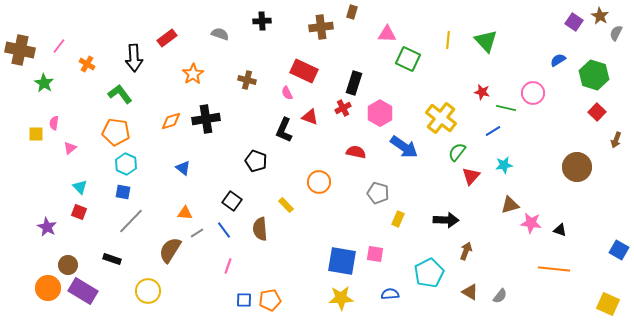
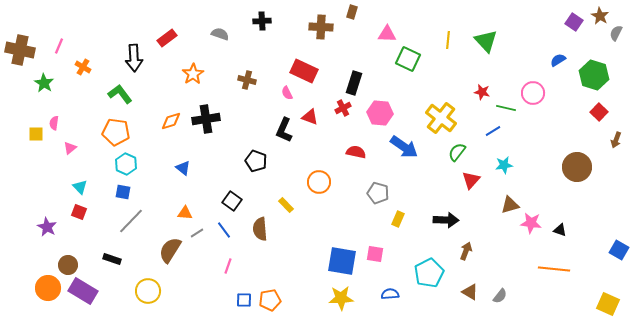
brown cross at (321, 27): rotated 10 degrees clockwise
pink line at (59, 46): rotated 14 degrees counterclockwise
orange cross at (87, 64): moved 4 px left, 3 px down
red square at (597, 112): moved 2 px right
pink hexagon at (380, 113): rotated 25 degrees counterclockwise
red triangle at (471, 176): moved 4 px down
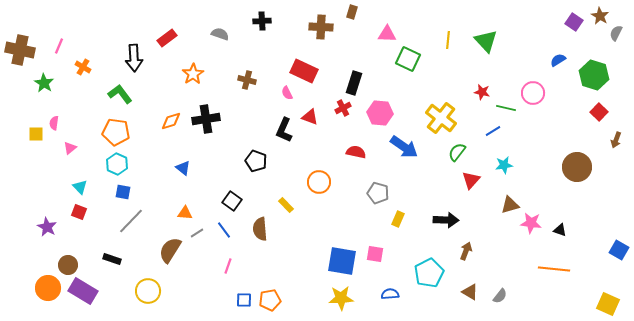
cyan hexagon at (126, 164): moved 9 px left
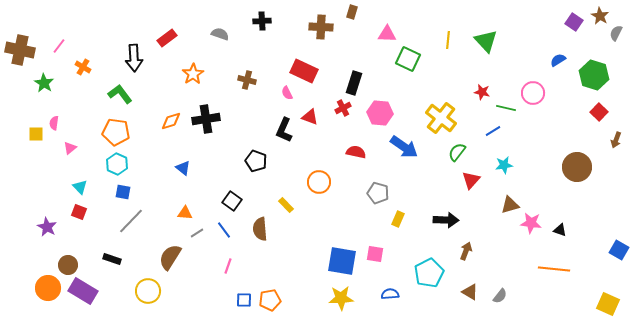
pink line at (59, 46): rotated 14 degrees clockwise
brown semicircle at (170, 250): moved 7 px down
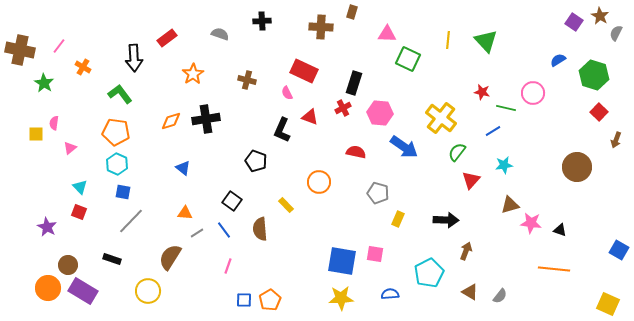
black L-shape at (284, 130): moved 2 px left
orange pentagon at (270, 300): rotated 20 degrees counterclockwise
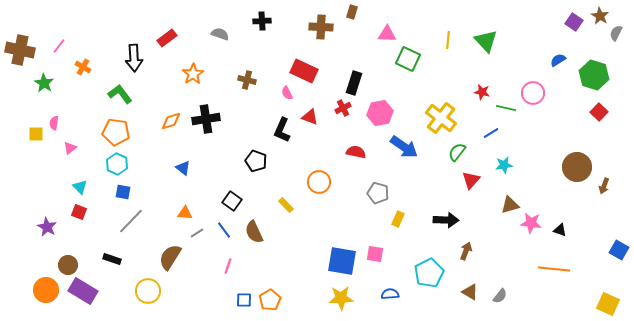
pink hexagon at (380, 113): rotated 15 degrees counterclockwise
blue line at (493, 131): moved 2 px left, 2 px down
brown arrow at (616, 140): moved 12 px left, 46 px down
brown semicircle at (260, 229): moved 6 px left, 3 px down; rotated 20 degrees counterclockwise
orange circle at (48, 288): moved 2 px left, 2 px down
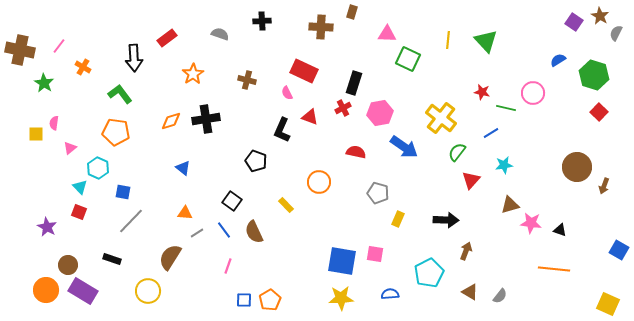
cyan hexagon at (117, 164): moved 19 px left, 4 px down
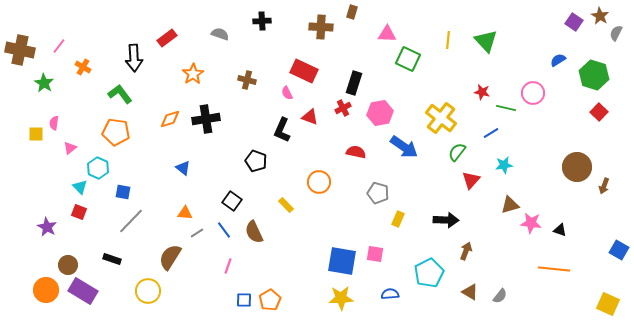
orange diamond at (171, 121): moved 1 px left, 2 px up
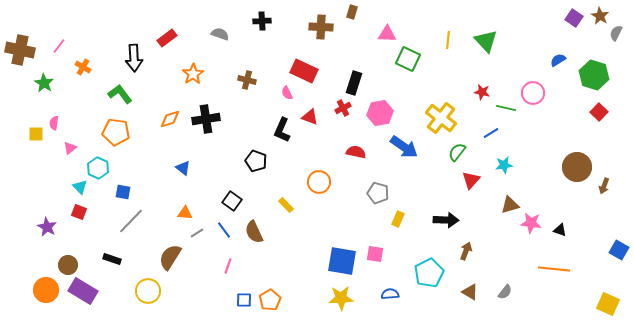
purple square at (574, 22): moved 4 px up
gray semicircle at (500, 296): moved 5 px right, 4 px up
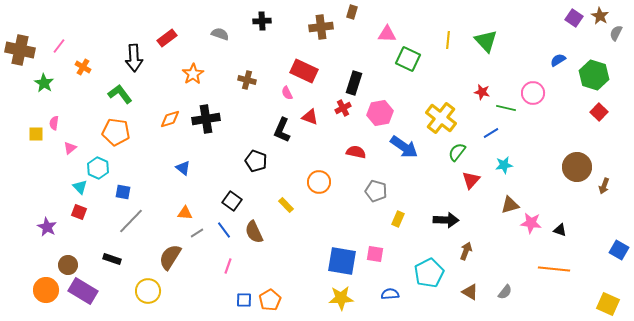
brown cross at (321, 27): rotated 10 degrees counterclockwise
gray pentagon at (378, 193): moved 2 px left, 2 px up
